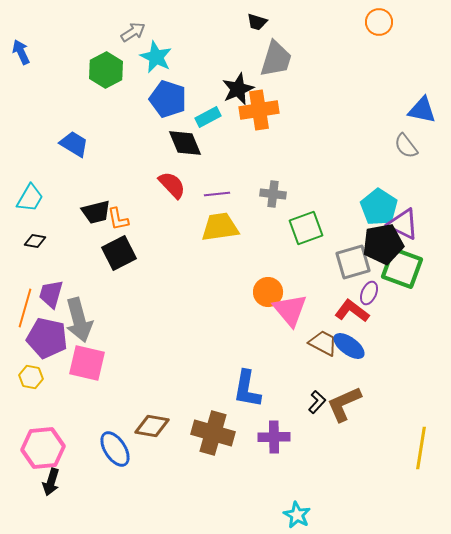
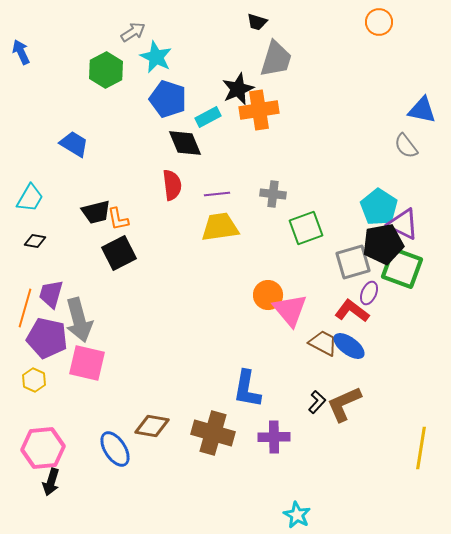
red semicircle at (172, 185): rotated 36 degrees clockwise
orange circle at (268, 292): moved 3 px down
yellow hexagon at (31, 377): moved 3 px right, 3 px down; rotated 15 degrees clockwise
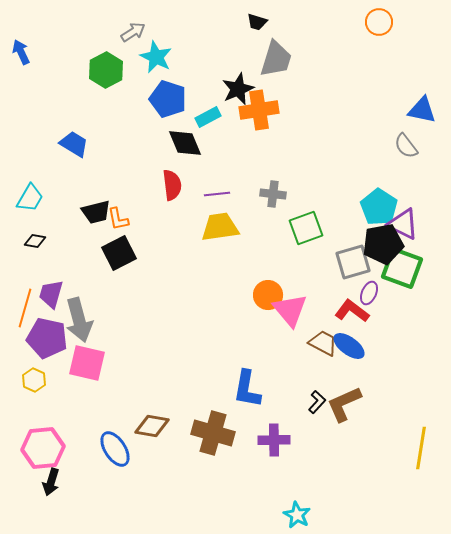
purple cross at (274, 437): moved 3 px down
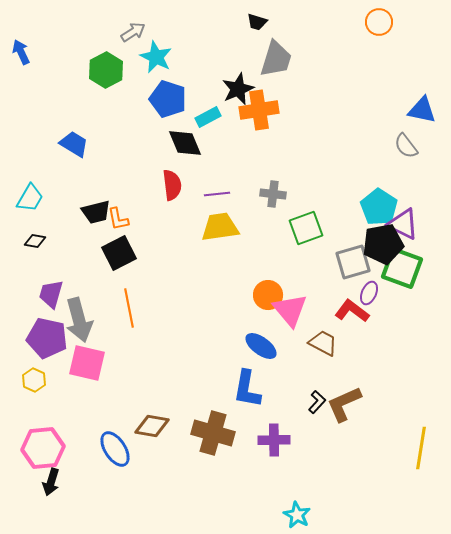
orange line at (25, 308): moved 104 px right; rotated 27 degrees counterclockwise
blue ellipse at (349, 346): moved 88 px left
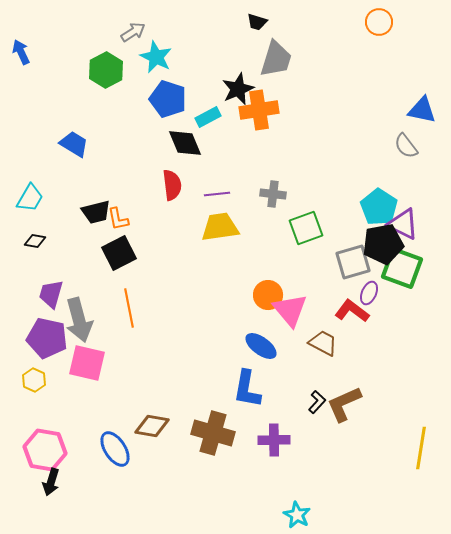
pink hexagon at (43, 448): moved 2 px right, 2 px down; rotated 15 degrees clockwise
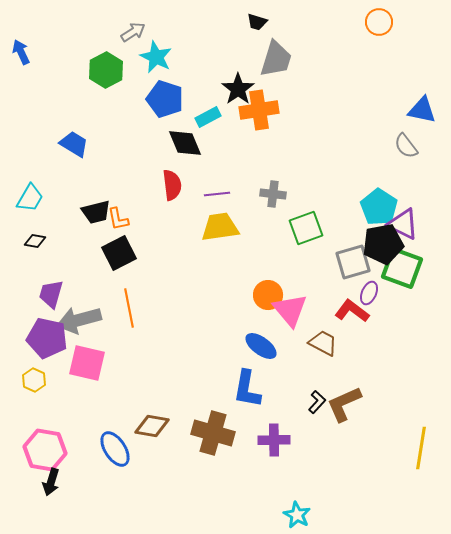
black star at (238, 89): rotated 12 degrees counterclockwise
blue pentagon at (168, 99): moved 3 px left
gray arrow at (79, 320): rotated 90 degrees clockwise
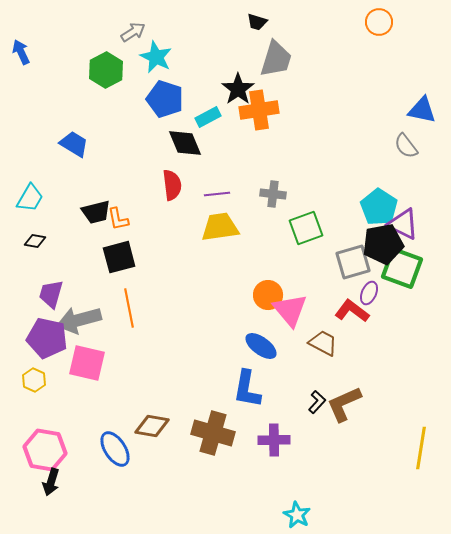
black square at (119, 253): moved 4 px down; rotated 12 degrees clockwise
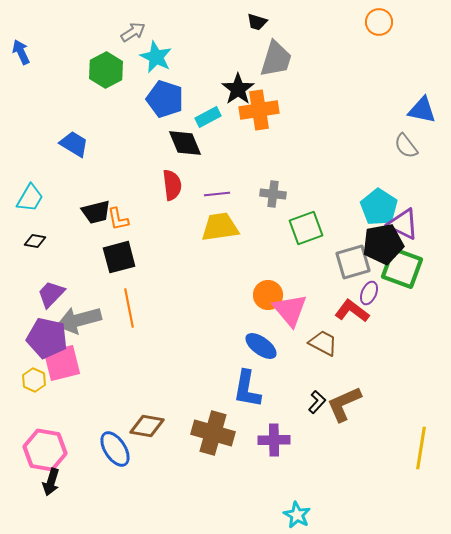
purple trapezoid at (51, 294): rotated 28 degrees clockwise
pink square at (87, 363): moved 25 px left; rotated 27 degrees counterclockwise
brown diamond at (152, 426): moved 5 px left
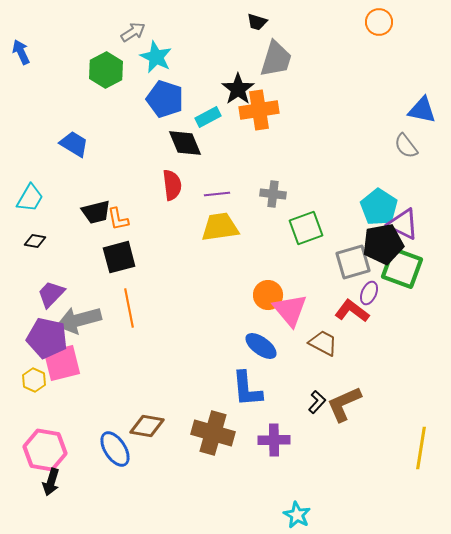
blue L-shape at (247, 389): rotated 15 degrees counterclockwise
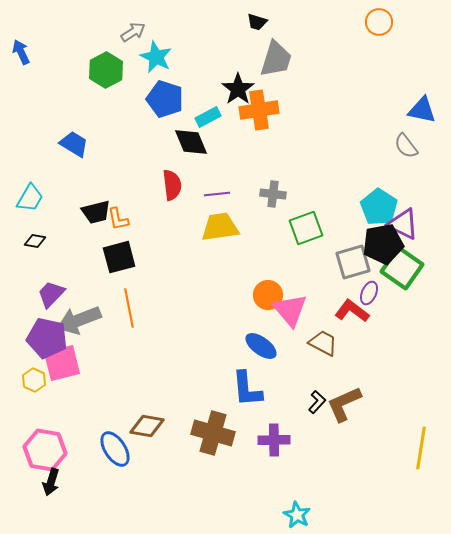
black diamond at (185, 143): moved 6 px right, 1 px up
green square at (402, 268): rotated 15 degrees clockwise
gray arrow at (79, 320): rotated 6 degrees counterclockwise
